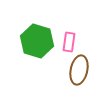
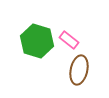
pink rectangle: moved 2 px up; rotated 60 degrees counterclockwise
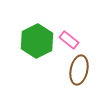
green hexagon: rotated 16 degrees clockwise
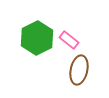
green hexagon: moved 3 px up
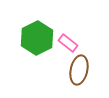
pink rectangle: moved 1 px left, 3 px down
